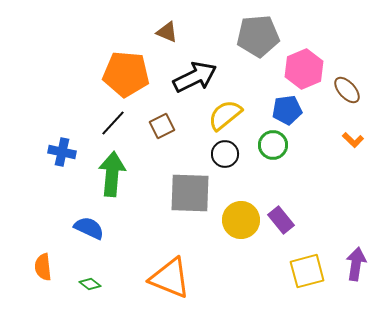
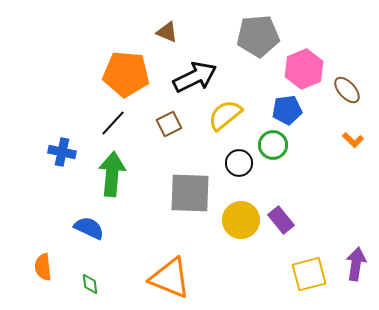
brown square: moved 7 px right, 2 px up
black circle: moved 14 px right, 9 px down
yellow square: moved 2 px right, 3 px down
green diamond: rotated 45 degrees clockwise
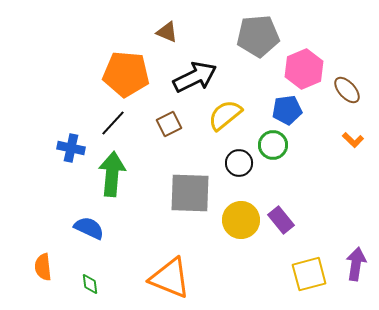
blue cross: moved 9 px right, 4 px up
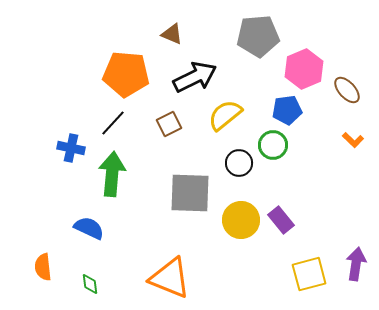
brown triangle: moved 5 px right, 2 px down
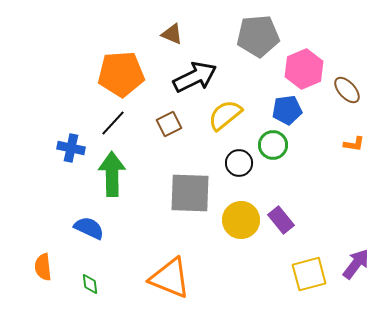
orange pentagon: moved 5 px left; rotated 9 degrees counterclockwise
orange L-shape: moved 1 px right, 4 px down; rotated 35 degrees counterclockwise
green arrow: rotated 6 degrees counterclockwise
purple arrow: rotated 28 degrees clockwise
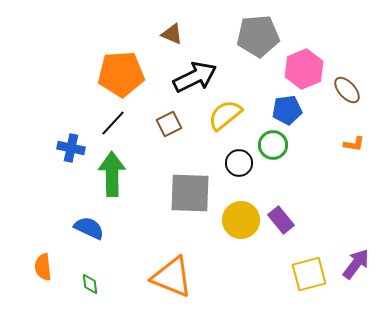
orange triangle: moved 2 px right, 1 px up
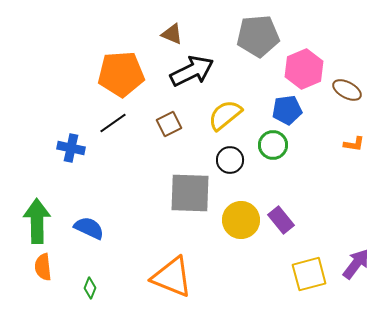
black arrow: moved 3 px left, 6 px up
brown ellipse: rotated 20 degrees counterclockwise
black line: rotated 12 degrees clockwise
black circle: moved 9 px left, 3 px up
green arrow: moved 75 px left, 47 px down
green diamond: moved 4 px down; rotated 30 degrees clockwise
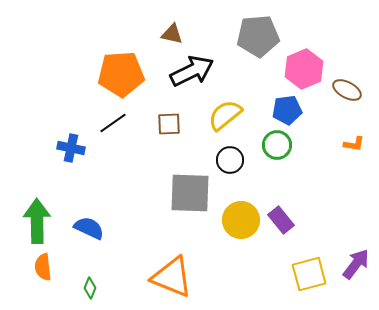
brown triangle: rotated 10 degrees counterclockwise
brown square: rotated 25 degrees clockwise
green circle: moved 4 px right
